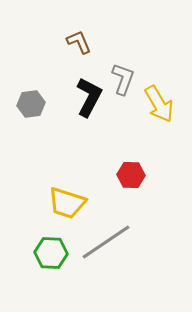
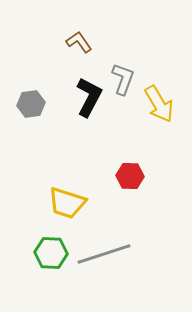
brown L-shape: rotated 12 degrees counterclockwise
red hexagon: moved 1 px left, 1 px down
gray line: moved 2 px left, 12 px down; rotated 16 degrees clockwise
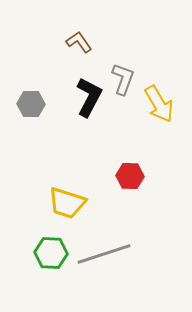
gray hexagon: rotated 8 degrees clockwise
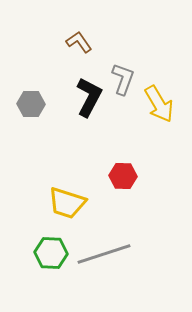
red hexagon: moved 7 px left
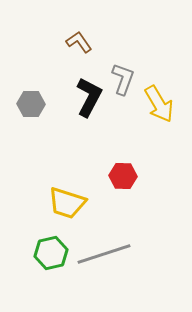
green hexagon: rotated 16 degrees counterclockwise
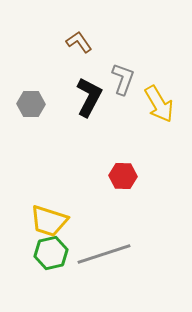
yellow trapezoid: moved 18 px left, 18 px down
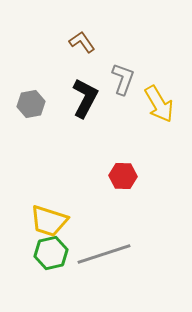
brown L-shape: moved 3 px right
black L-shape: moved 4 px left, 1 px down
gray hexagon: rotated 12 degrees counterclockwise
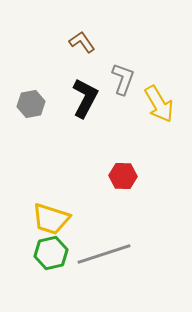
yellow trapezoid: moved 2 px right, 2 px up
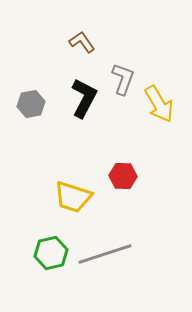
black L-shape: moved 1 px left
yellow trapezoid: moved 22 px right, 22 px up
gray line: moved 1 px right
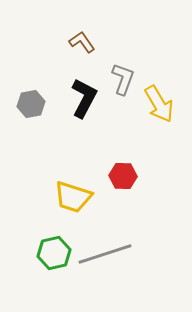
green hexagon: moved 3 px right
